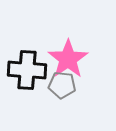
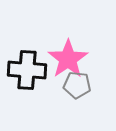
gray pentagon: moved 15 px right
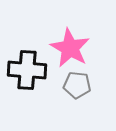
pink star: moved 2 px right, 11 px up; rotated 9 degrees counterclockwise
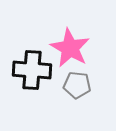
black cross: moved 5 px right
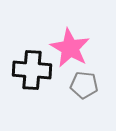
gray pentagon: moved 7 px right
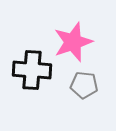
pink star: moved 3 px right, 6 px up; rotated 24 degrees clockwise
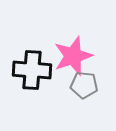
pink star: moved 14 px down
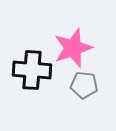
pink star: moved 8 px up
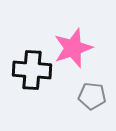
gray pentagon: moved 8 px right, 11 px down
